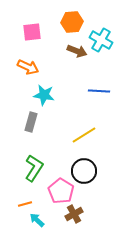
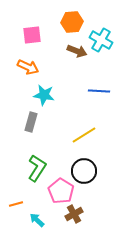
pink square: moved 3 px down
green L-shape: moved 3 px right
orange line: moved 9 px left
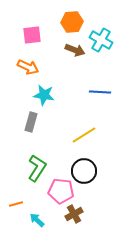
brown arrow: moved 2 px left, 1 px up
blue line: moved 1 px right, 1 px down
pink pentagon: rotated 25 degrees counterclockwise
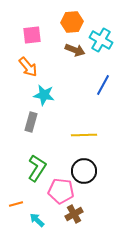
orange arrow: rotated 25 degrees clockwise
blue line: moved 3 px right, 7 px up; rotated 65 degrees counterclockwise
yellow line: rotated 30 degrees clockwise
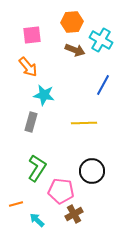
yellow line: moved 12 px up
black circle: moved 8 px right
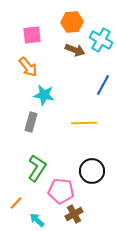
orange line: moved 1 px up; rotated 32 degrees counterclockwise
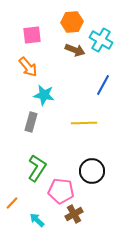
orange line: moved 4 px left
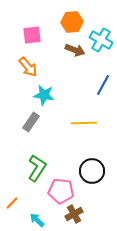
gray rectangle: rotated 18 degrees clockwise
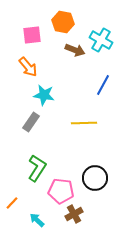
orange hexagon: moved 9 px left; rotated 15 degrees clockwise
black circle: moved 3 px right, 7 px down
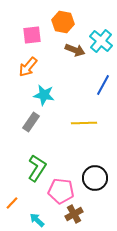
cyan cross: moved 1 px down; rotated 10 degrees clockwise
orange arrow: rotated 80 degrees clockwise
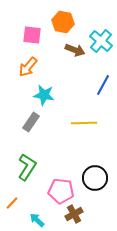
pink square: rotated 12 degrees clockwise
green L-shape: moved 10 px left, 1 px up
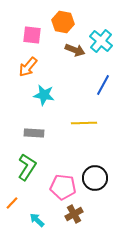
gray rectangle: moved 3 px right, 11 px down; rotated 60 degrees clockwise
pink pentagon: moved 2 px right, 4 px up
